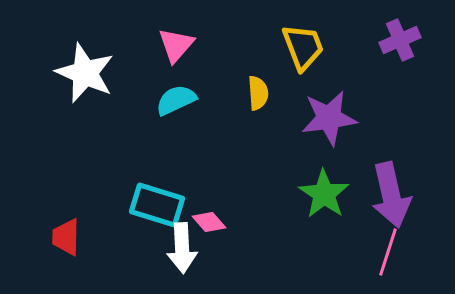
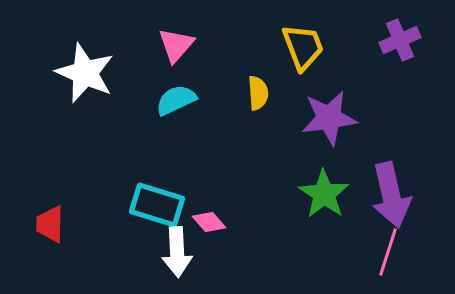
red trapezoid: moved 16 px left, 13 px up
white arrow: moved 5 px left, 4 px down
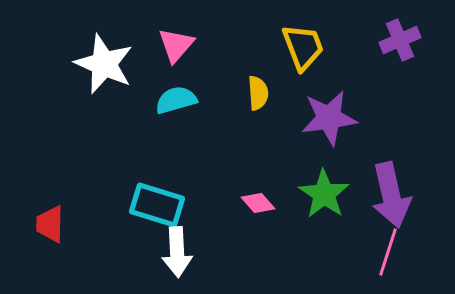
white star: moved 19 px right, 9 px up
cyan semicircle: rotated 9 degrees clockwise
pink diamond: moved 49 px right, 19 px up
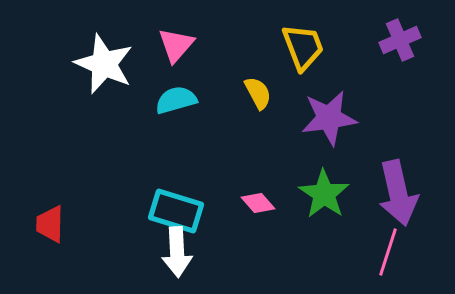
yellow semicircle: rotated 24 degrees counterclockwise
purple arrow: moved 7 px right, 2 px up
cyan rectangle: moved 19 px right, 6 px down
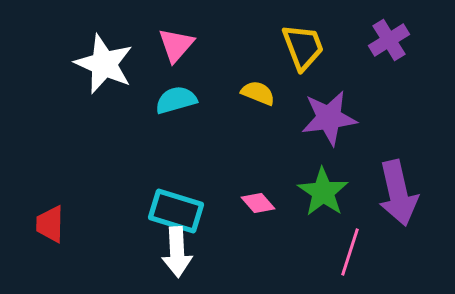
purple cross: moved 11 px left; rotated 9 degrees counterclockwise
yellow semicircle: rotated 40 degrees counterclockwise
green star: moved 1 px left, 2 px up
pink line: moved 38 px left
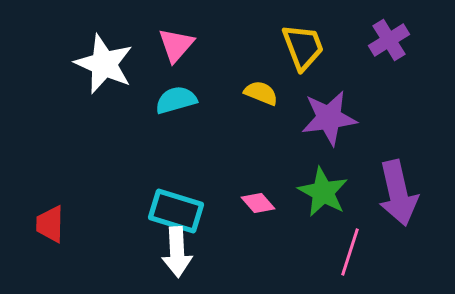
yellow semicircle: moved 3 px right
green star: rotated 6 degrees counterclockwise
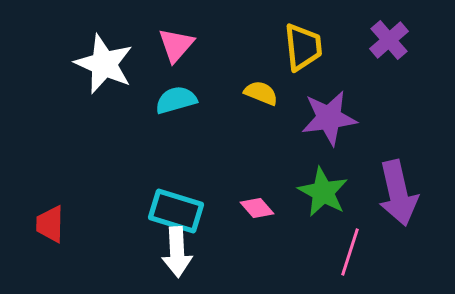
purple cross: rotated 9 degrees counterclockwise
yellow trapezoid: rotated 15 degrees clockwise
pink diamond: moved 1 px left, 5 px down
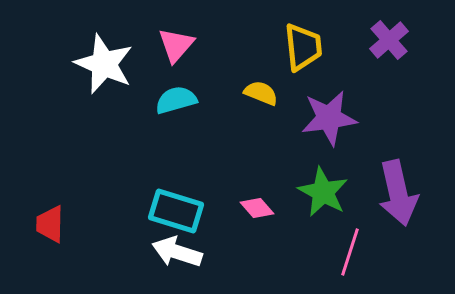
white arrow: rotated 111 degrees clockwise
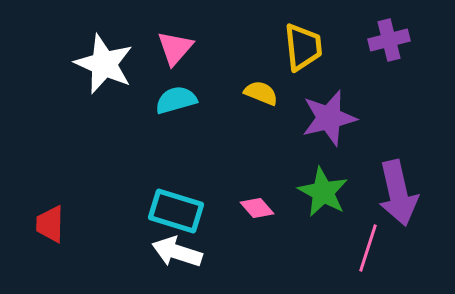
purple cross: rotated 27 degrees clockwise
pink triangle: moved 1 px left, 3 px down
purple star: rotated 6 degrees counterclockwise
pink line: moved 18 px right, 4 px up
